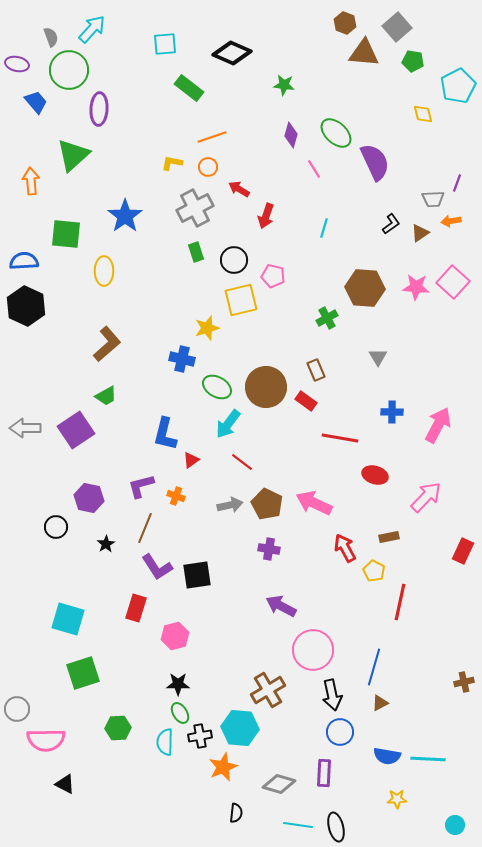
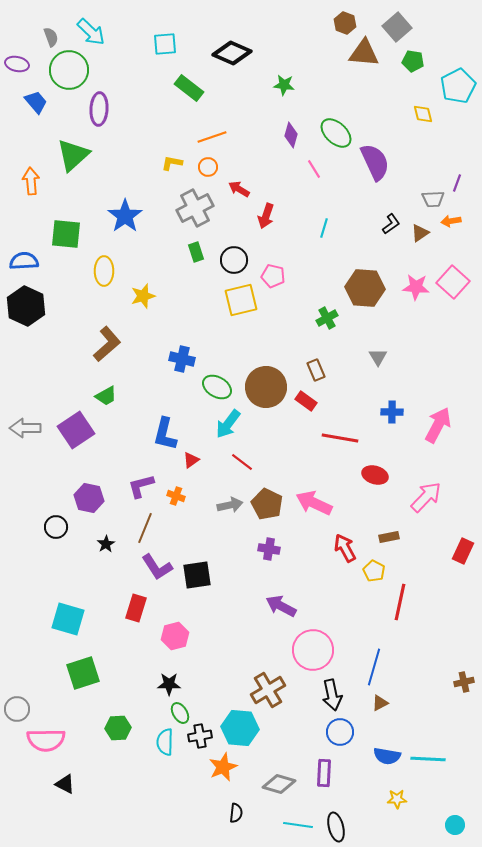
cyan arrow at (92, 29): moved 1 px left, 3 px down; rotated 92 degrees clockwise
yellow star at (207, 328): moved 64 px left, 32 px up
black star at (178, 684): moved 9 px left
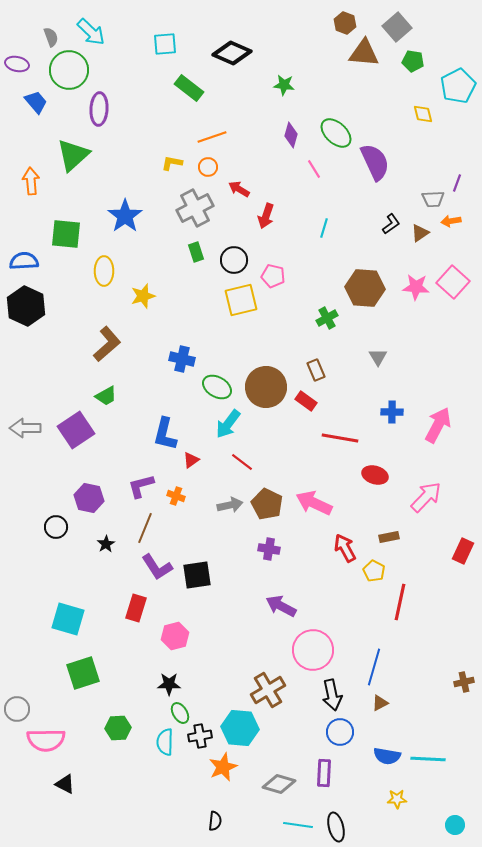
black semicircle at (236, 813): moved 21 px left, 8 px down
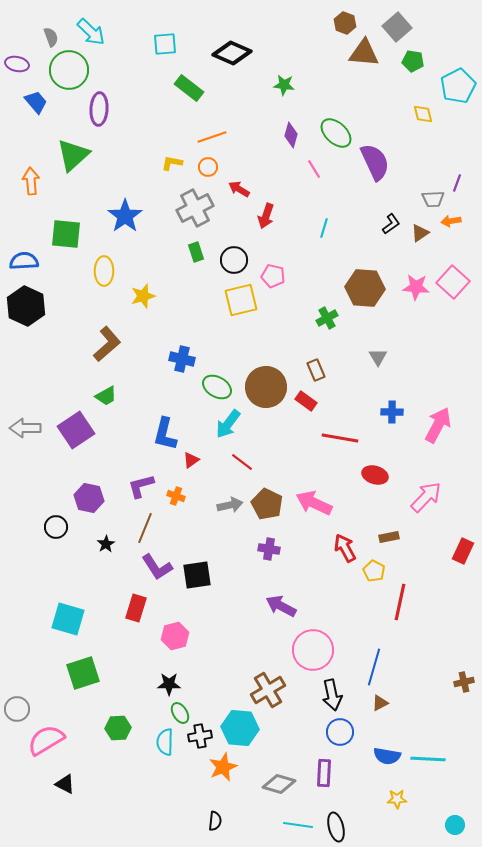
pink semicircle at (46, 740): rotated 150 degrees clockwise
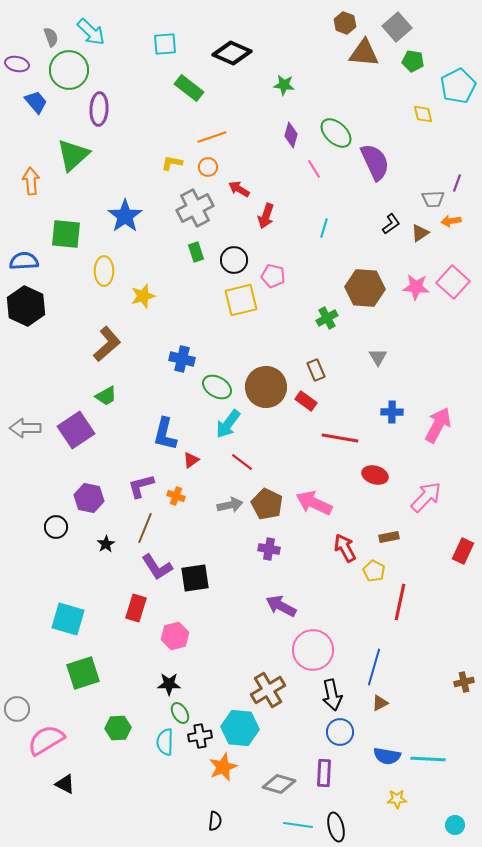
black square at (197, 575): moved 2 px left, 3 px down
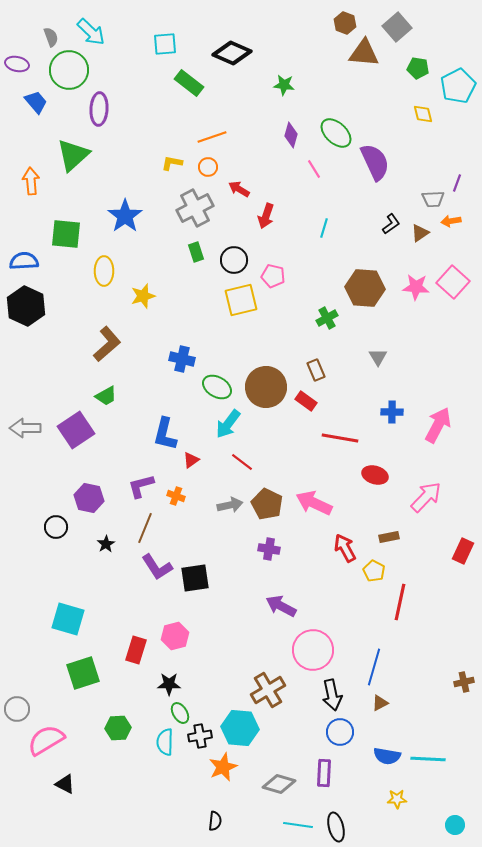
green pentagon at (413, 61): moved 5 px right, 7 px down
green rectangle at (189, 88): moved 5 px up
red rectangle at (136, 608): moved 42 px down
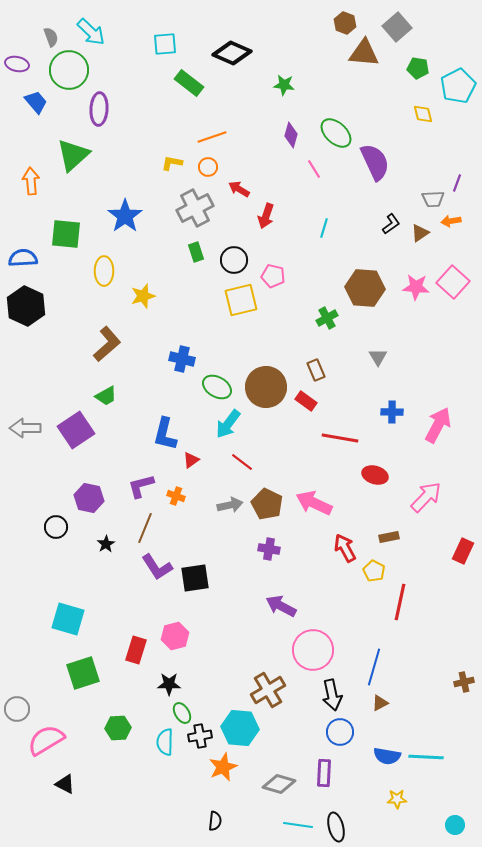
blue semicircle at (24, 261): moved 1 px left, 3 px up
green ellipse at (180, 713): moved 2 px right
cyan line at (428, 759): moved 2 px left, 2 px up
